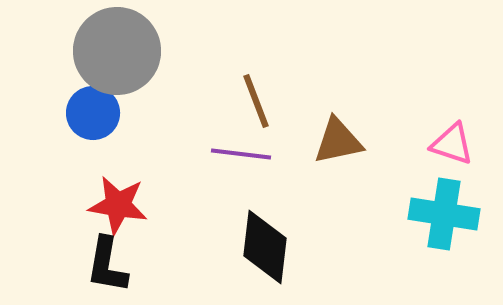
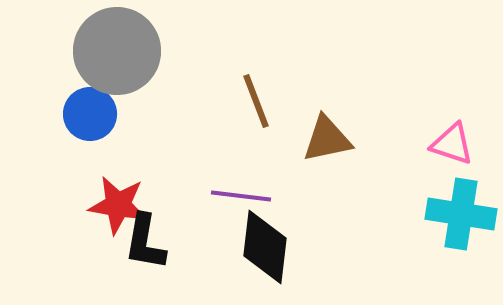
blue circle: moved 3 px left, 1 px down
brown triangle: moved 11 px left, 2 px up
purple line: moved 42 px down
cyan cross: moved 17 px right
black L-shape: moved 38 px right, 23 px up
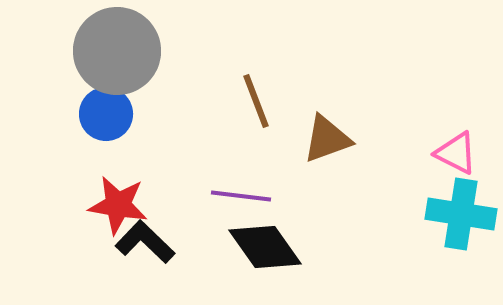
blue circle: moved 16 px right
brown triangle: rotated 8 degrees counterclockwise
pink triangle: moved 4 px right, 9 px down; rotated 9 degrees clockwise
black L-shape: rotated 124 degrees clockwise
black diamond: rotated 42 degrees counterclockwise
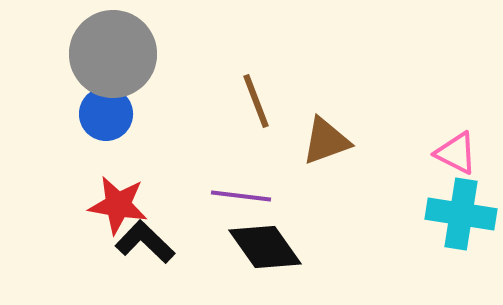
gray circle: moved 4 px left, 3 px down
brown triangle: moved 1 px left, 2 px down
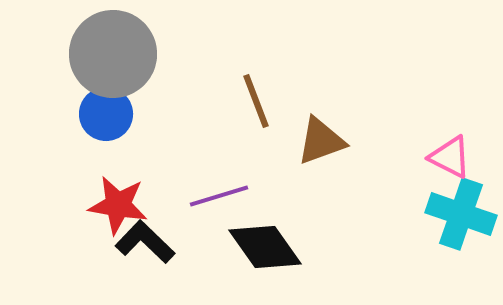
brown triangle: moved 5 px left
pink triangle: moved 6 px left, 4 px down
purple line: moved 22 px left; rotated 24 degrees counterclockwise
cyan cross: rotated 10 degrees clockwise
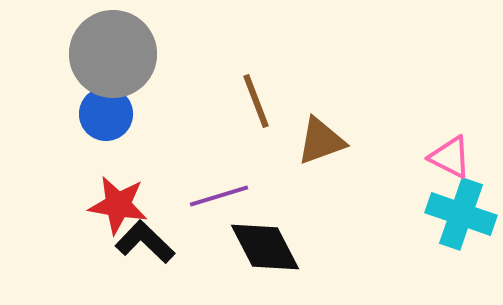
black diamond: rotated 8 degrees clockwise
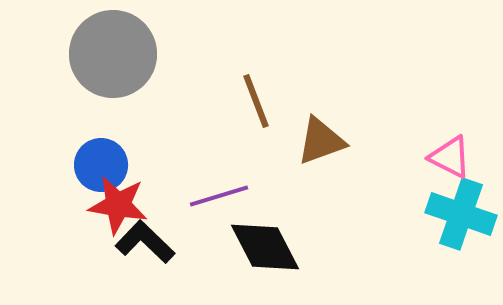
blue circle: moved 5 px left, 51 px down
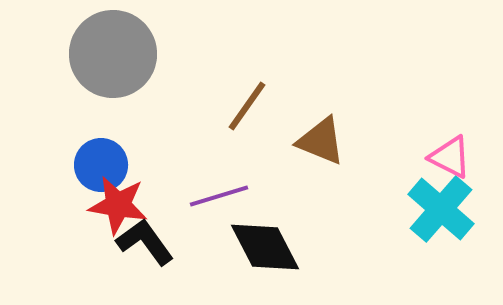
brown line: moved 9 px left, 5 px down; rotated 56 degrees clockwise
brown triangle: rotated 42 degrees clockwise
cyan cross: moved 20 px left, 5 px up; rotated 22 degrees clockwise
black L-shape: rotated 10 degrees clockwise
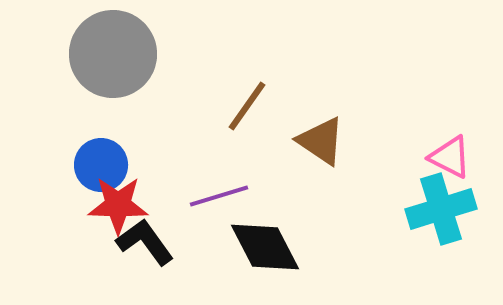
brown triangle: rotated 12 degrees clockwise
red star: rotated 8 degrees counterclockwise
cyan cross: rotated 32 degrees clockwise
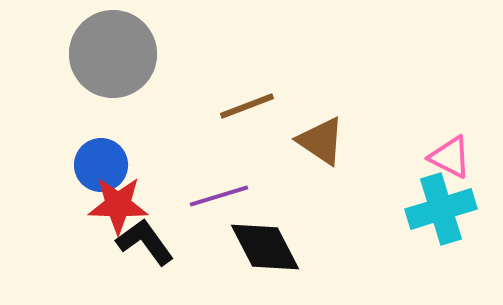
brown line: rotated 34 degrees clockwise
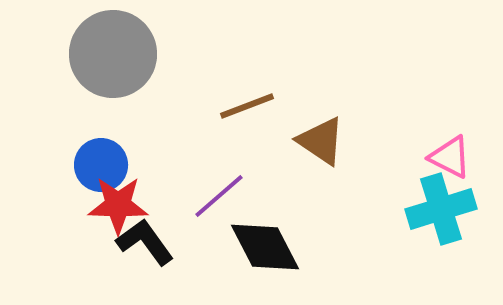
purple line: rotated 24 degrees counterclockwise
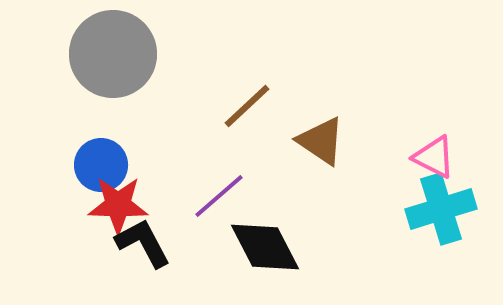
brown line: rotated 22 degrees counterclockwise
pink triangle: moved 16 px left
black L-shape: moved 2 px left, 1 px down; rotated 8 degrees clockwise
